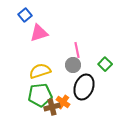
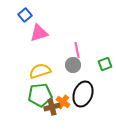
green square: rotated 24 degrees clockwise
black ellipse: moved 1 px left, 7 px down
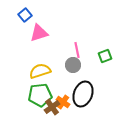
green square: moved 8 px up
brown cross: rotated 21 degrees counterclockwise
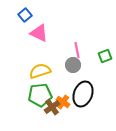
pink triangle: rotated 42 degrees clockwise
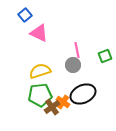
black ellipse: rotated 45 degrees clockwise
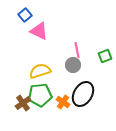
pink triangle: moved 2 px up
black ellipse: rotated 35 degrees counterclockwise
brown cross: moved 29 px left, 4 px up
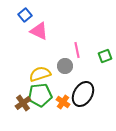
gray circle: moved 8 px left, 1 px down
yellow semicircle: moved 3 px down
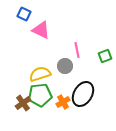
blue square: moved 1 px left, 1 px up; rotated 24 degrees counterclockwise
pink triangle: moved 2 px right, 1 px up
orange cross: rotated 24 degrees clockwise
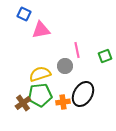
pink triangle: rotated 36 degrees counterclockwise
orange cross: rotated 24 degrees clockwise
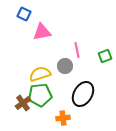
pink triangle: moved 1 px right, 2 px down
orange cross: moved 16 px down
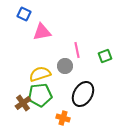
orange cross: rotated 24 degrees clockwise
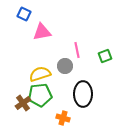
black ellipse: rotated 30 degrees counterclockwise
